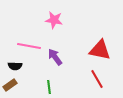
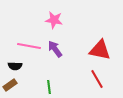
purple arrow: moved 8 px up
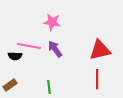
pink star: moved 2 px left, 2 px down
red triangle: rotated 25 degrees counterclockwise
black semicircle: moved 10 px up
red line: rotated 30 degrees clockwise
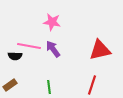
purple arrow: moved 2 px left
red line: moved 5 px left, 6 px down; rotated 18 degrees clockwise
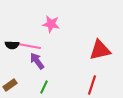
pink star: moved 1 px left, 2 px down
purple arrow: moved 16 px left, 12 px down
black semicircle: moved 3 px left, 11 px up
green line: moved 5 px left; rotated 32 degrees clockwise
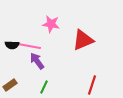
red triangle: moved 17 px left, 10 px up; rotated 10 degrees counterclockwise
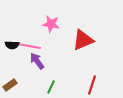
green line: moved 7 px right
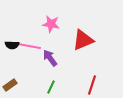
purple arrow: moved 13 px right, 3 px up
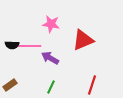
pink line: rotated 10 degrees counterclockwise
purple arrow: rotated 24 degrees counterclockwise
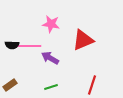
green line: rotated 48 degrees clockwise
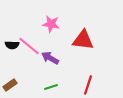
red triangle: rotated 30 degrees clockwise
pink line: rotated 40 degrees clockwise
red line: moved 4 px left
